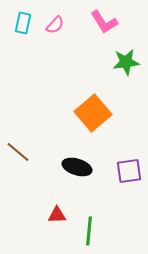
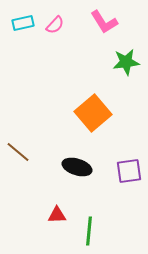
cyan rectangle: rotated 65 degrees clockwise
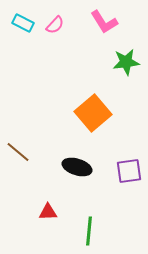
cyan rectangle: rotated 40 degrees clockwise
red triangle: moved 9 px left, 3 px up
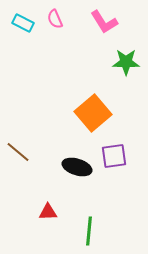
pink semicircle: moved 6 px up; rotated 114 degrees clockwise
green star: rotated 8 degrees clockwise
purple square: moved 15 px left, 15 px up
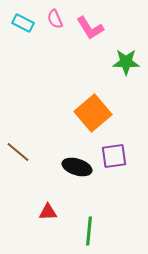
pink L-shape: moved 14 px left, 6 px down
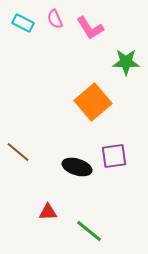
orange square: moved 11 px up
green line: rotated 56 degrees counterclockwise
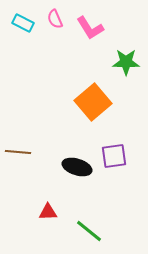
brown line: rotated 35 degrees counterclockwise
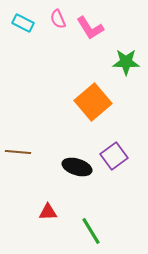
pink semicircle: moved 3 px right
purple square: rotated 28 degrees counterclockwise
green line: moved 2 px right; rotated 20 degrees clockwise
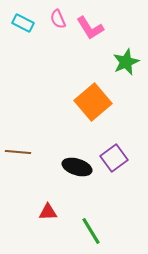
green star: rotated 24 degrees counterclockwise
purple square: moved 2 px down
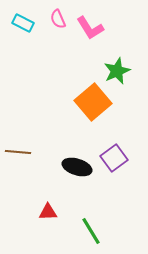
green star: moved 9 px left, 9 px down
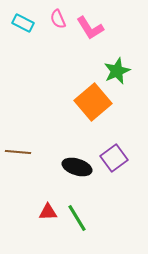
green line: moved 14 px left, 13 px up
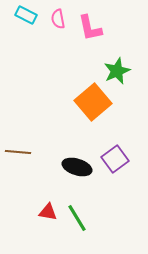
pink semicircle: rotated 12 degrees clockwise
cyan rectangle: moved 3 px right, 8 px up
pink L-shape: rotated 20 degrees clockwise
purple square: moved 1 px right, 1 px down
red triangle: rotated 12 degrees clockwise
